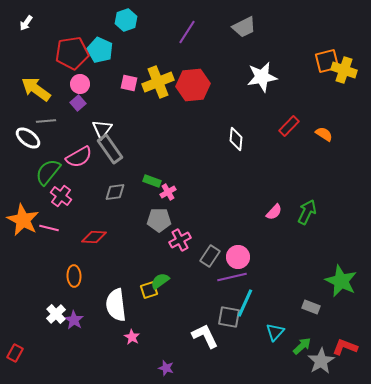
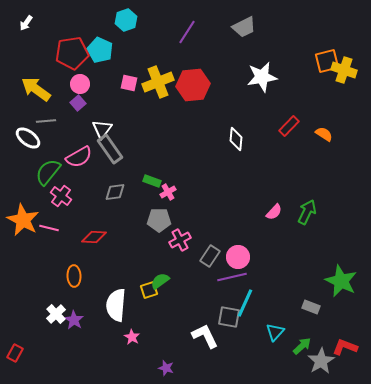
white semicircle at (116, 305): rotated 12 degrees clockwise
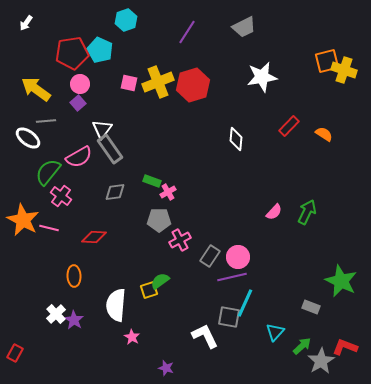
red hexagon at (193, 85): rotated 12 degrees counterclockwise
